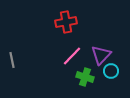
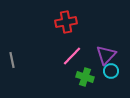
purple triangle: moved 5 px right
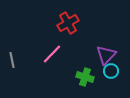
red cross: moved 2 px right, 1 px down; rotated 20 degrees counterclockwise
pink line: moved 20 px left, 2 px up
